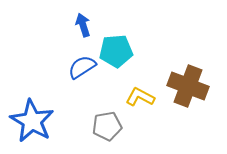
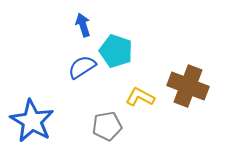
cyan pentagon: rotated 24 degrees clockwise
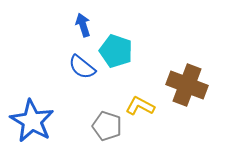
blue semicircle: rotated 108 degrees counterclockwise
brown cross: moved 1 px left, 1 px up
yellow L-shape: moved 9 px down
gray pentagon: rotated 28 degrees clockwise
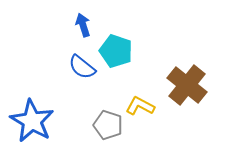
brown cross: rotated 18 degrees clockwise
gray pentagon: moved 1 px right, 1 px up
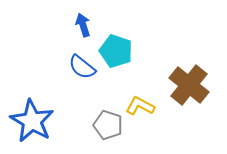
brown cross: moved 2 px right
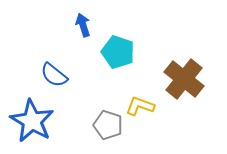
cyan pentagon: moved 2 px right, 1 px down
blue semicircle: moved 28 px left, 8 px down
brown cross: moved 5 px left, 6 px up
yellow L-shape: rotated 8 degrees counterclockwise
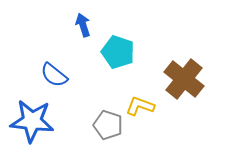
blue star: rotated 24 degrees counterclockwise
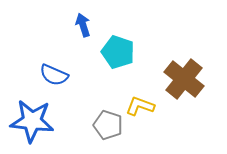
blue semicircle: rotated 16 degrees counterclockwise
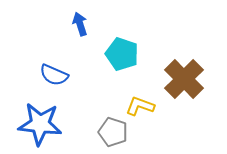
blue arrow: moved 3 px left, 1 px up
cyan pentagon: moved 4 px right, 2 px down
brown cross: rotated 6 degrees clockwise
blue star: moved 8 px right, 3 px down
gray pentagon: moved 5 px right, 7 px down
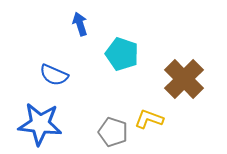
yellow L-shape: moved 9 px right, 13 px down
